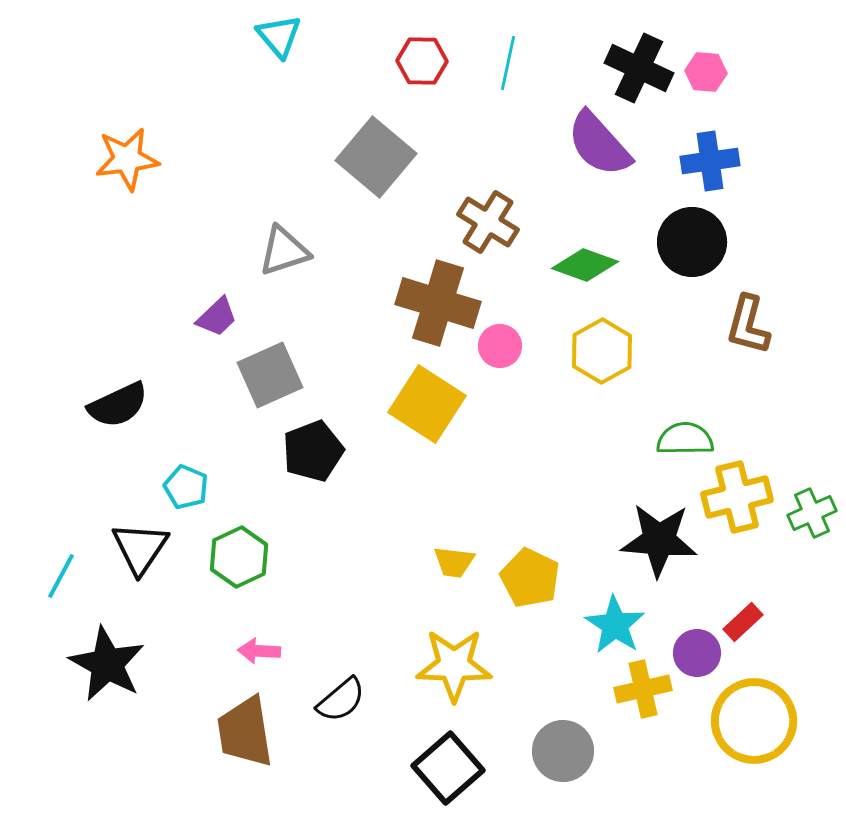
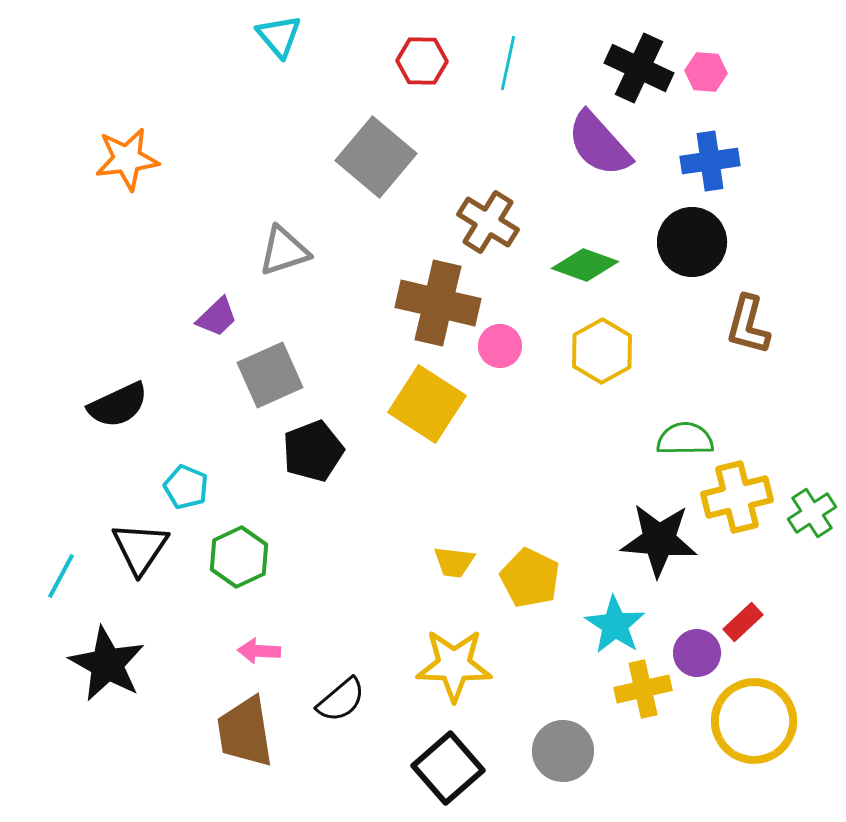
brown cross at (438, 303): rotated 4 degrees counterclockwise
green cross at (812, 513): rotated 9 degrees counterclockwise
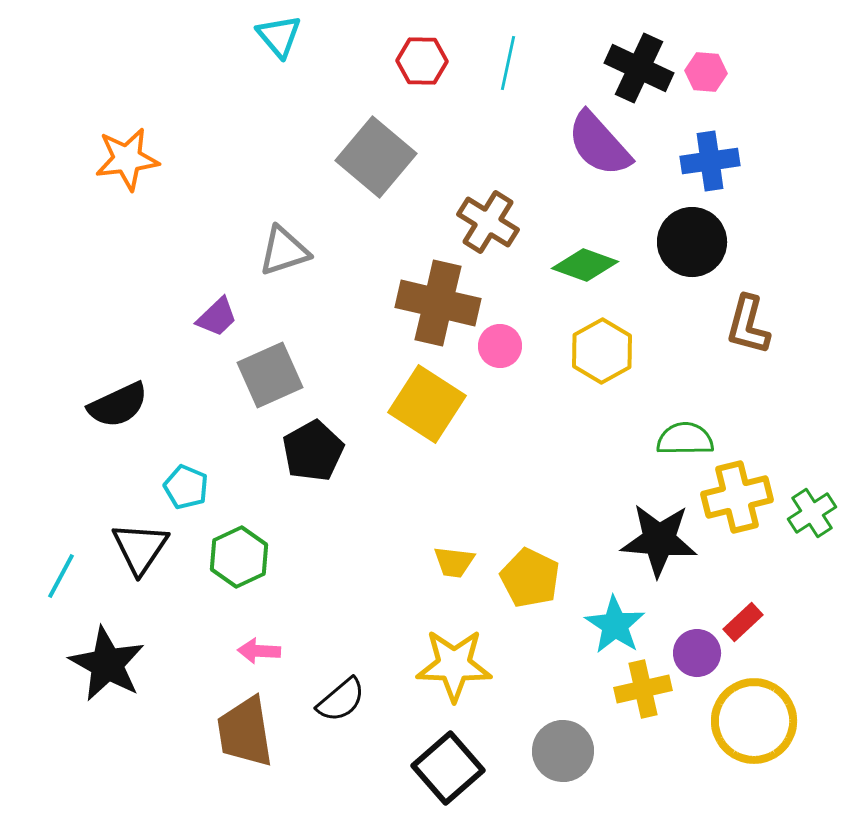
black pentagon at (313, 451): rotated 8 degrees counterclockwise
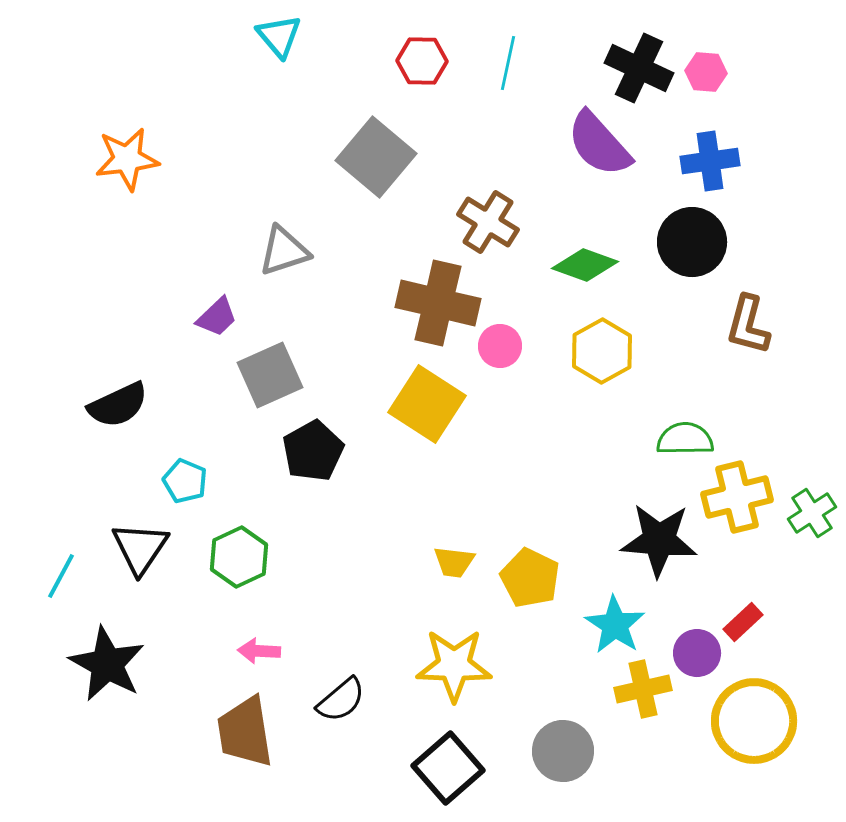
cyan pentagon at (186, 487): moved 1 px left, 6 px up
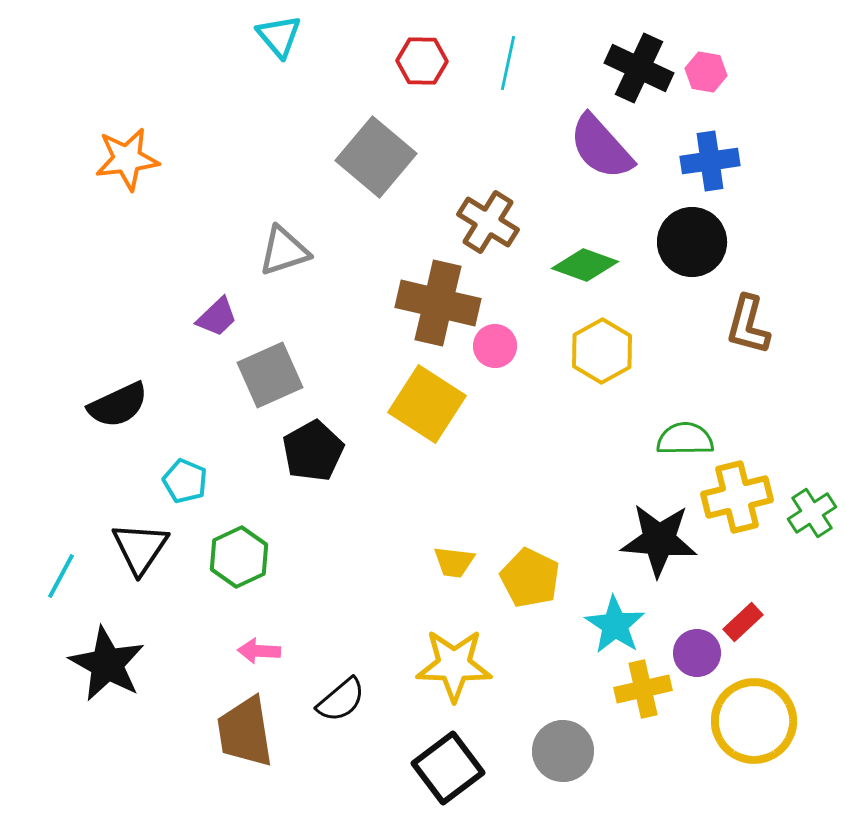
pink hexagon at (706, 72): rotated 6 degrees clockwise
purple semicircle at (599, 144): moved 2 px right, 3 px down
pink circle at (500, 346): moved 5 px left
black square at (448, 768): rotated 4 degrees clockwise
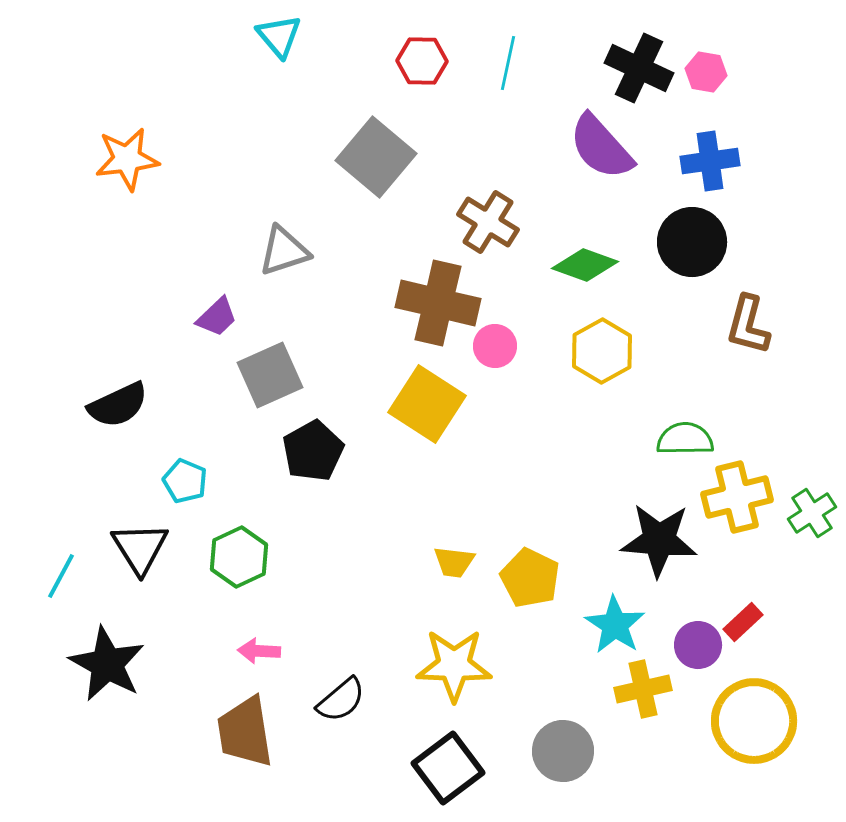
black triangle at (140, 548): rotated 6 degrees counterclockwise
purple circle at (697, 653): moved 1 px right, 8 px up
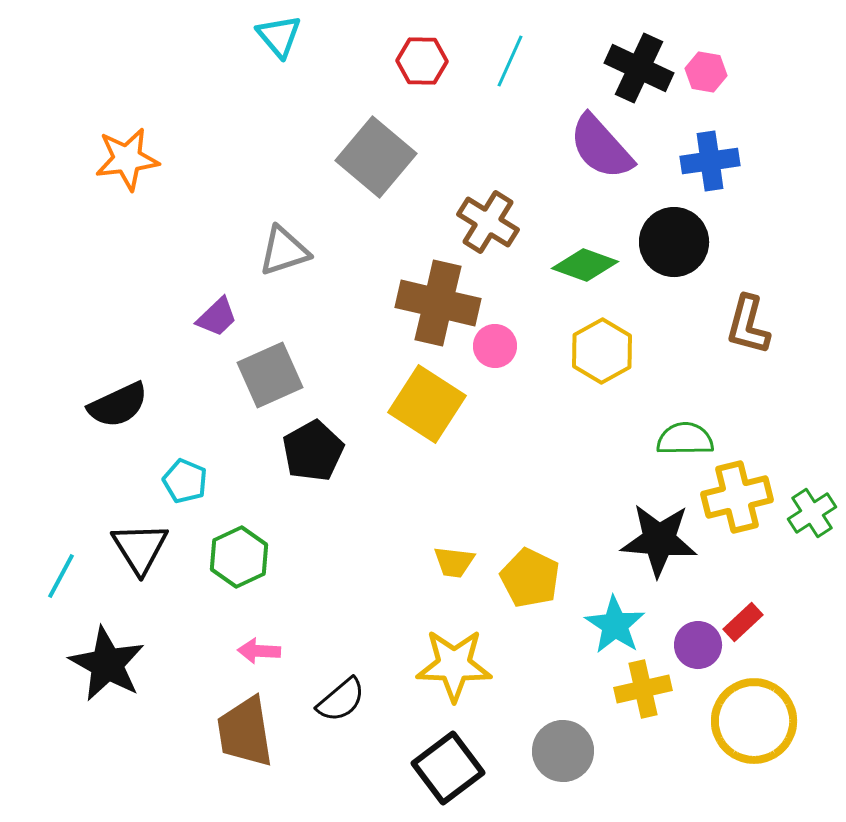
cyan line at (508, 63): moved 2 px right, 2 px up; rotated 12 degrees clockwise
black circle at (692, 242): moved 18 px left
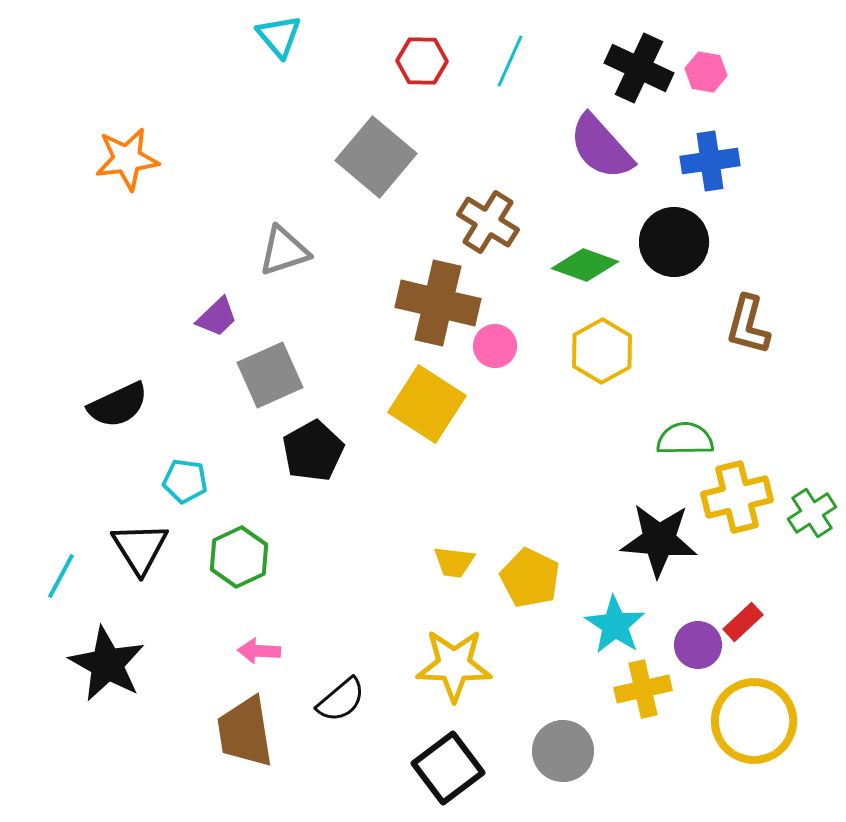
cyan pentagon at (185, 481): rotated 15 degrees counterclockwise
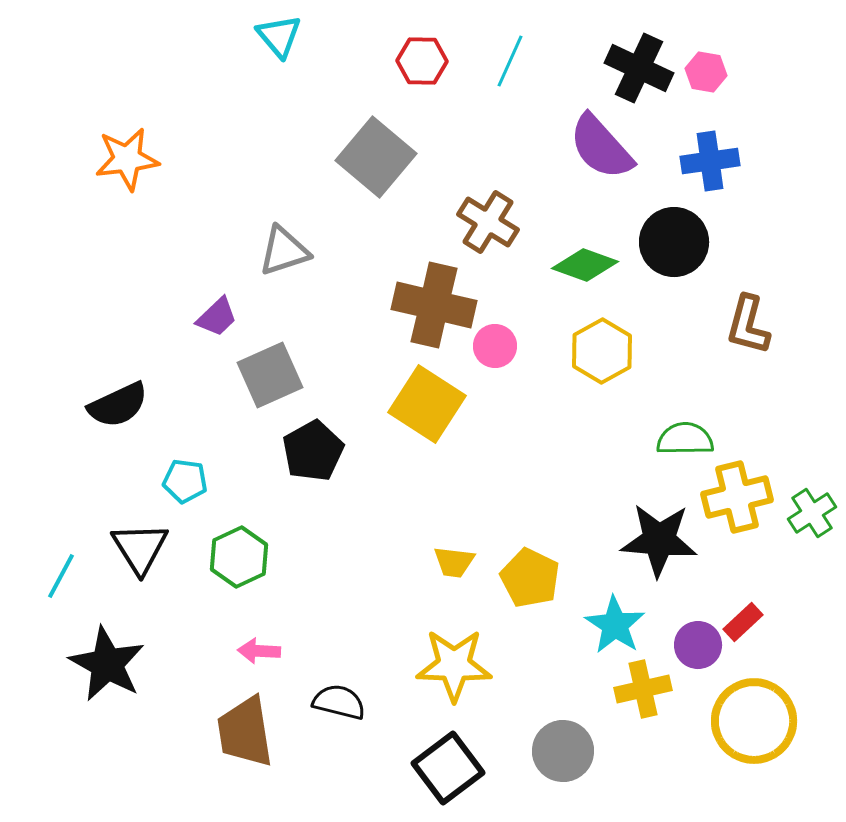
brown cross at (438, 303): moved 4 px left, 2 px down
black semicircle at (341, 700): moved 2 px left, 2 px down; rotated 126 degrees counterclockwise
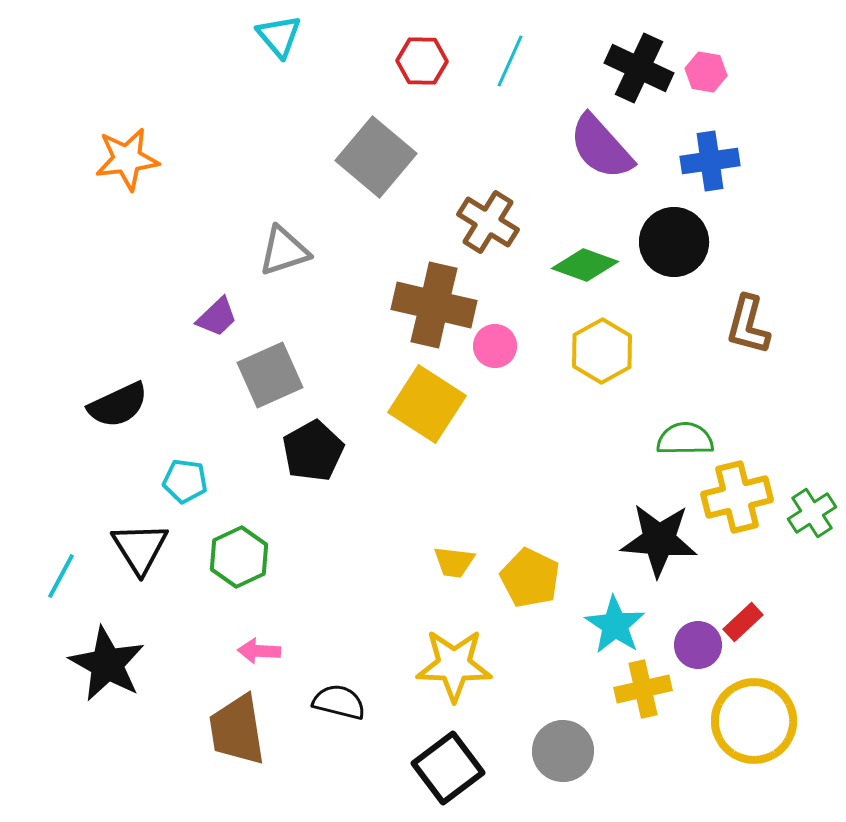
brown trapezoid at (245, 732): moved 8 px left, 2 px up
